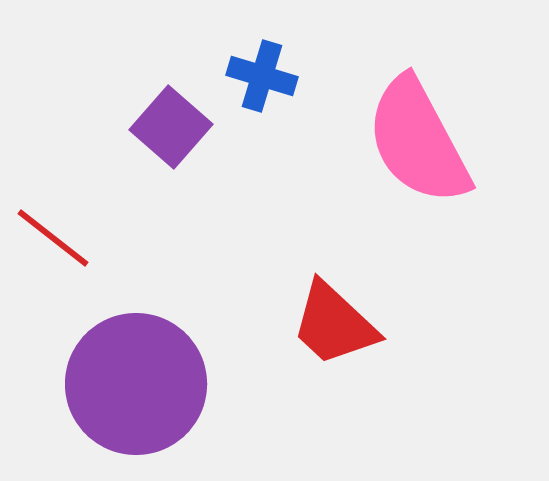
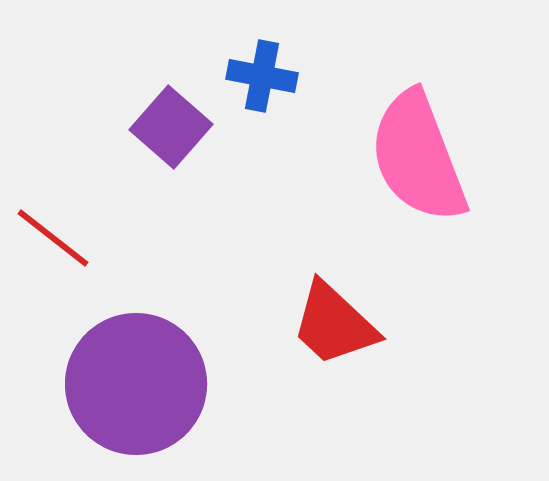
blue cross: rotated 6 degrees counterclockwise
pink semicircle: moved 16 px down; rotated 7 degrees clockwise
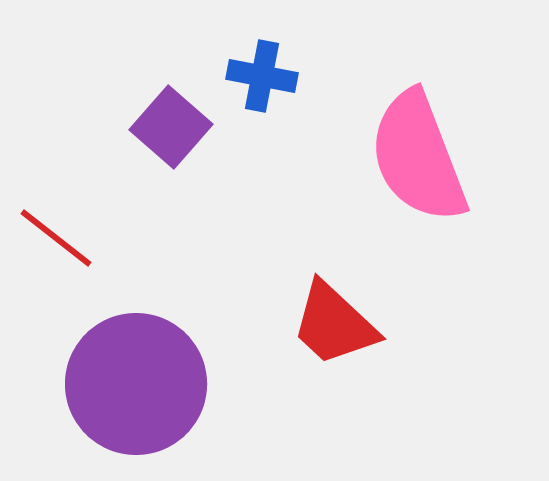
red line: moved 3 px right
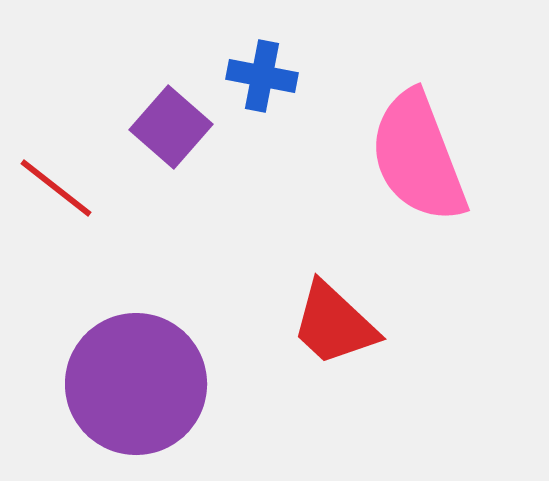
red line: moved 50 px up
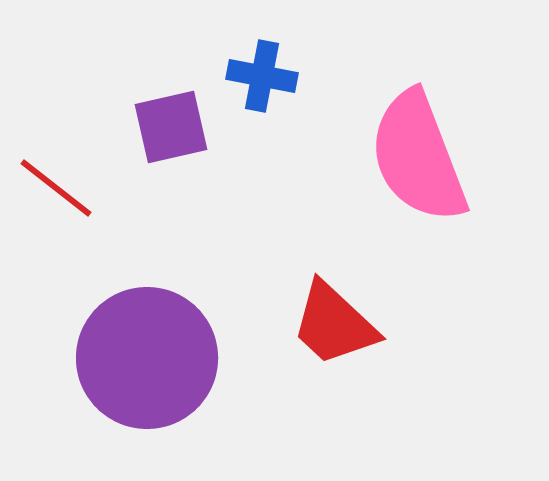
purple square: rotated 36 degrees clockwise
purple circle: moved 11 px right, 26 px up
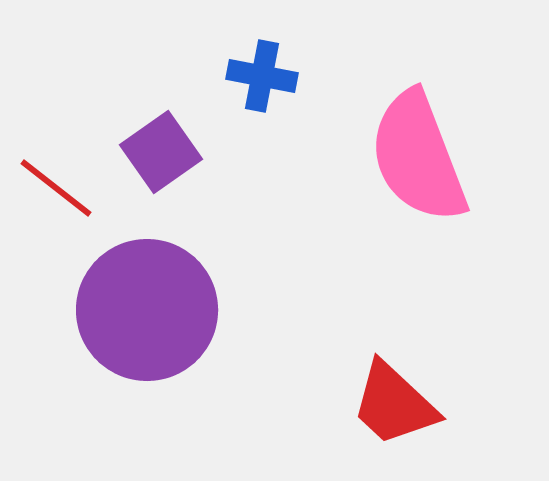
purple square: moved 10 px left, 25 px down; rotated 22 degrees counterclockwise
red trapezoid: moved 60 px right, 80 px down
purple circle: moved 48 px up
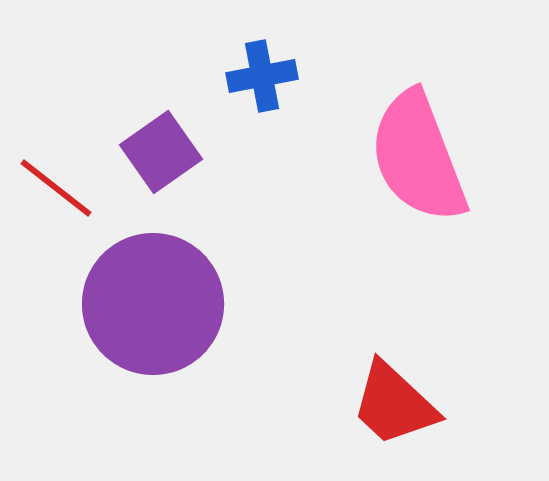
blue cross: rotated 22 degrees counterclockwise
purple circle: moved 6 px right, 6 px up
